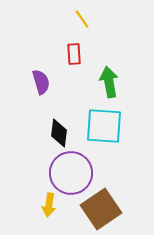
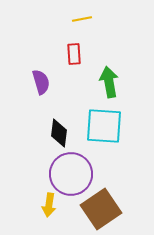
yellow line: rotated 66 degrees counterclockwise
purple circle: moved 1 px down
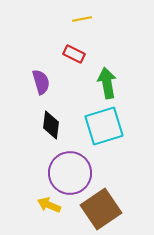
red rectangle: rotated 60 degrees counterclockwise
green arrow: moved 2 px left, 1 px down
cyan square: rotated 21 degrees counterclockwise
black diamond: moved 8 px left, 8 px up
purple circle: moved 1 px left, 1 px up
yellow arrow: rotated 105 degrees clockwise
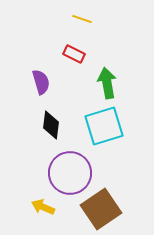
yellow line: rotated 30 degrees clockwise
yellow arrow: moved 6 px left, 2 px down
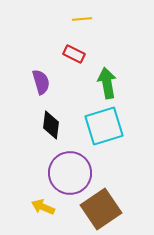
yellow line: rotated 24 degrees counterclockwise
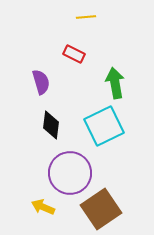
yellow line: moved 4 px right, 2 px up
green arrow: moved 8 px right
cyan square: rotated 9 degrees counterclockwise
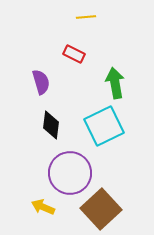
brown square: rotated 9 degrees counterclockwise
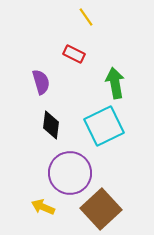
yellow line: rotated 60 degrees clockwise
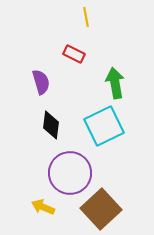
yellow line: rotated 24 degrees clockwise
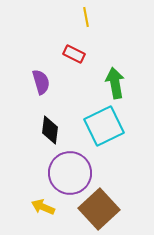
black diamond: moved 1 px left, 5 px down
brown square: moved 2 px left
